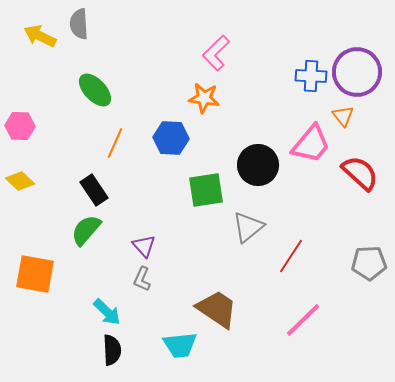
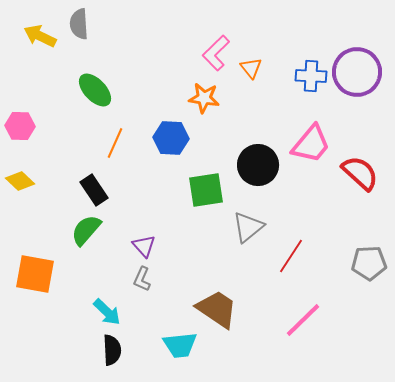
orange triangle: moved 92 px left, 48 px up
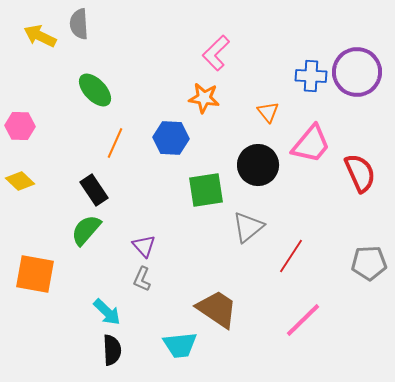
orange triangle: moved 17 px right, 44 px down
red semicircle: rotated 24 degrees clockwise
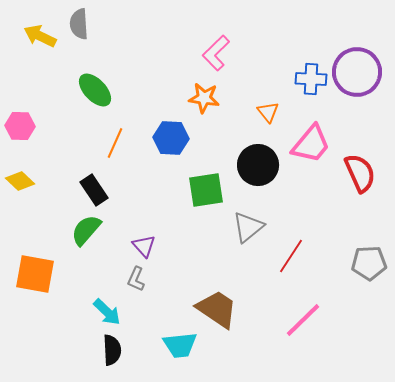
blue cross: moved 3 px down
gray L-shape: moved 6 px left
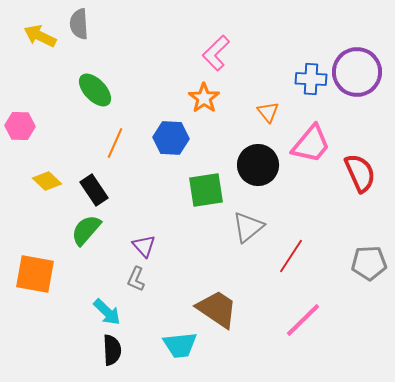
orange star: rotated 28 degrees clockwise
yellow diamond: moved 27 px right
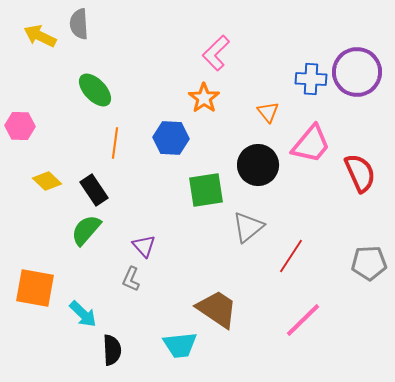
orange line: rotated 16 degrees counterclockwise
orange square: moved 14 px down
gray L-shape: moved 5 px left
cyan arrow: moved 24 px left, 2 px down
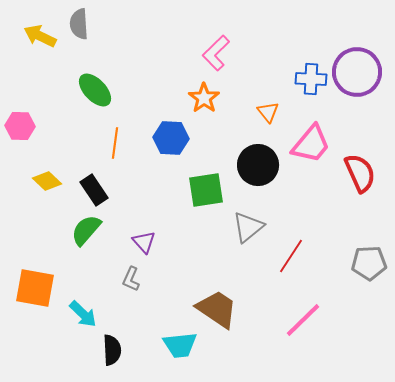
purple triangle: moved 4 px up
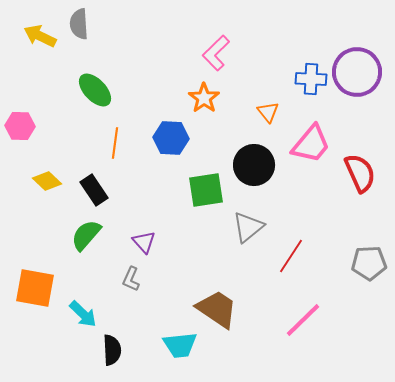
black circle: moved 4 px left
green semicircle: moved 5 px down
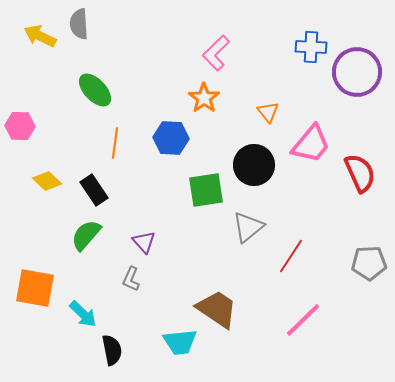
blue cross: moved 32 px up
cyan trapezoid: moved 3 px up
black semicircle: rotated 8 degrees counterclockwise
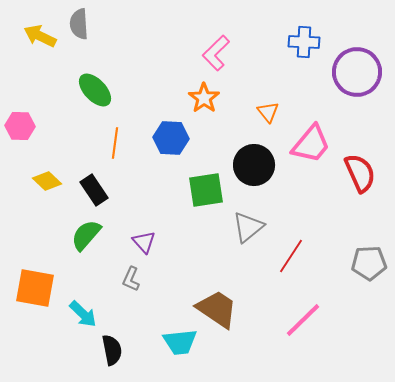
blue cross: moved 7 px left, 5 px up
